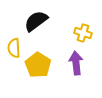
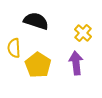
black semicircle: rotated 55 degrees clockwise
yellow cross: rotated 24 degrees clockwise
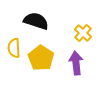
yellow pentagon: moved 3 px right, 7 px up
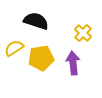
yellow semicircle: rotated 60 degrees clockwise
yellow pentagon: rotated 30 degrees clockwise
purple arrow: moved 3 px left
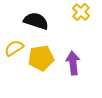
yellow cross: moved 2 px left, 21 px up
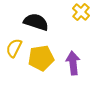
black semicircle: moved 1 px down
yellow semicircle: rotated 30 degrees counterclockwise
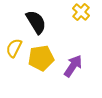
black semicircle: rotated 40 degrees clockwise
purple arrow: moved 3 px down; rotated 40 degrees clockwise
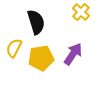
black semicircle: rotated 15 degrees clockwise
purple arrow: moved 12 px up
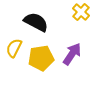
black semicircle: rotated 45 degrees counterclockwise
purple arrow: moved 1 px left
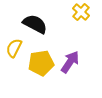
black semicircle: moved 1 px left, 2 px down
purple arrow: moved 2 px left, 8 px down
yellow pentagon: moved 5 px down
